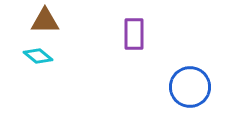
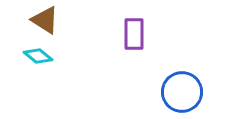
brown triangle: moved 1 px up; rotated 32 degrees clockwise
blue circle: moved 8 px left, 5 px down
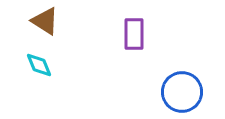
brown triangle: moved 1 px down
cyan diamond: moved 1 px right, 9 px down; rotated 28 degrees clockwise
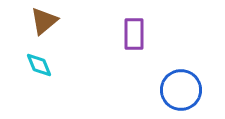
brown triangle: moved 1 px left; rotated 48 degrees clockwise
blue circle: moved 1 px left, 2 px up
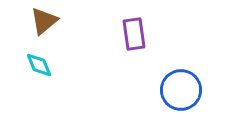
purple rectangle: rotated 8 degrees counterclockwise
